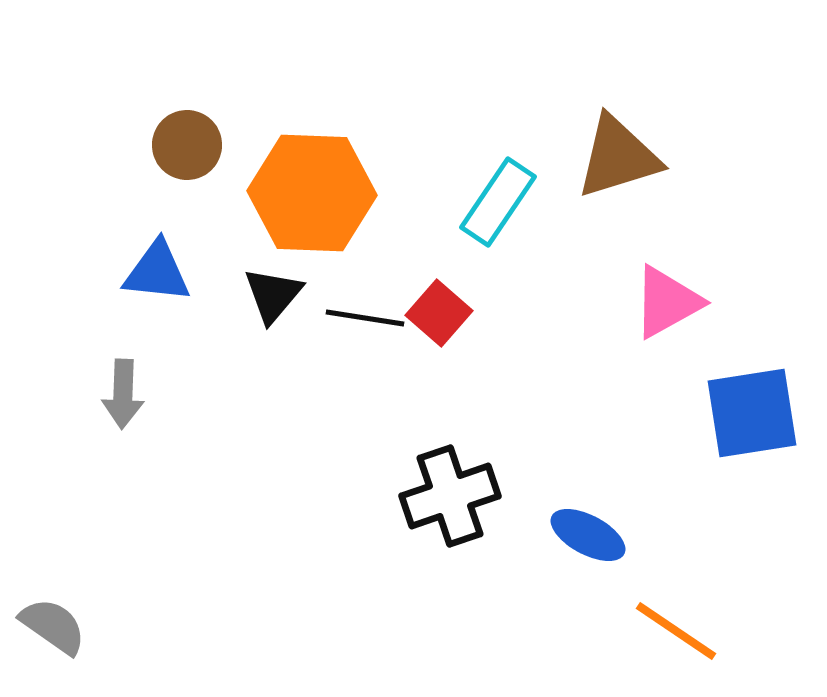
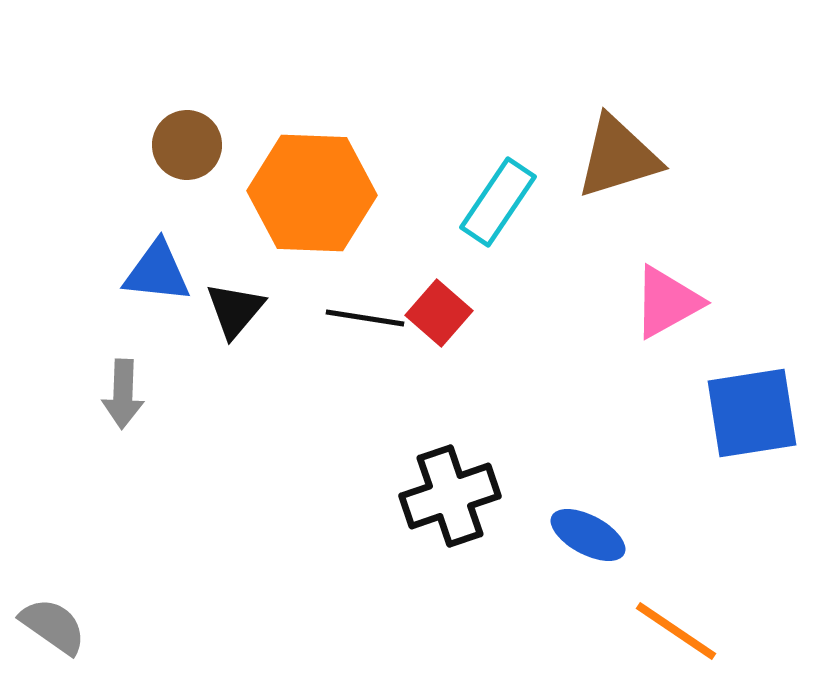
black triangle: moved 38 px left, 15 px down
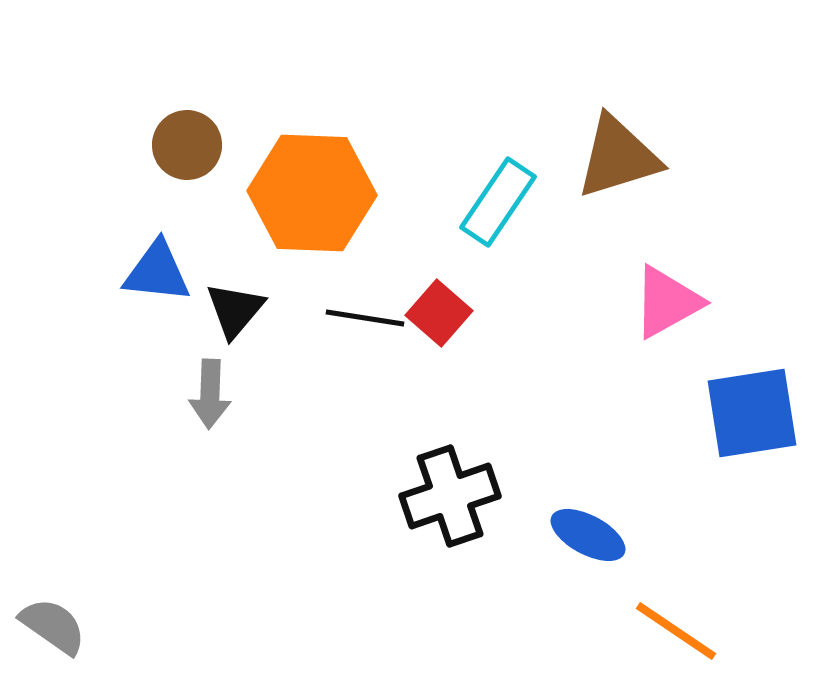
gray arrow: moved 87 px right
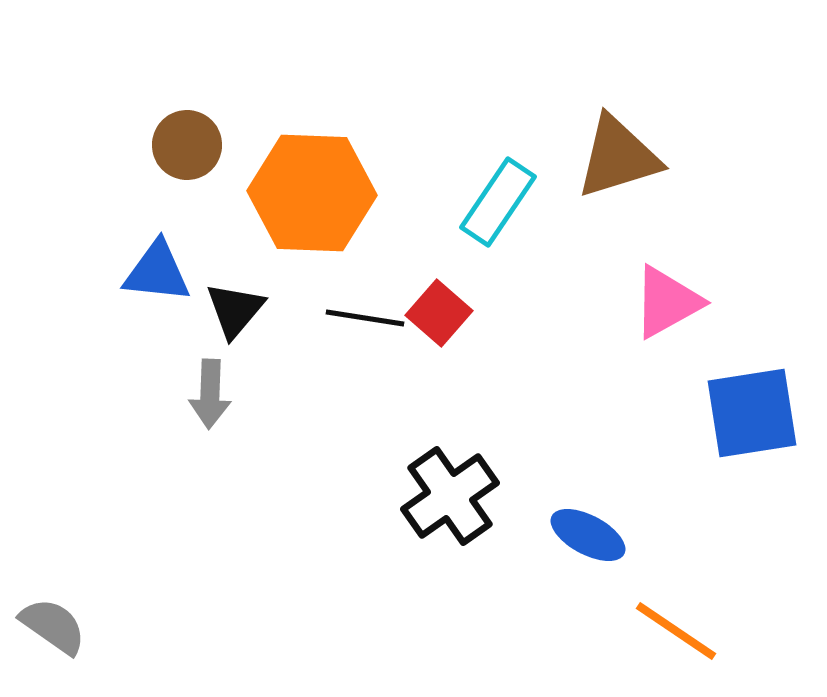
black cross: rotated 16 degrees counterclockwise
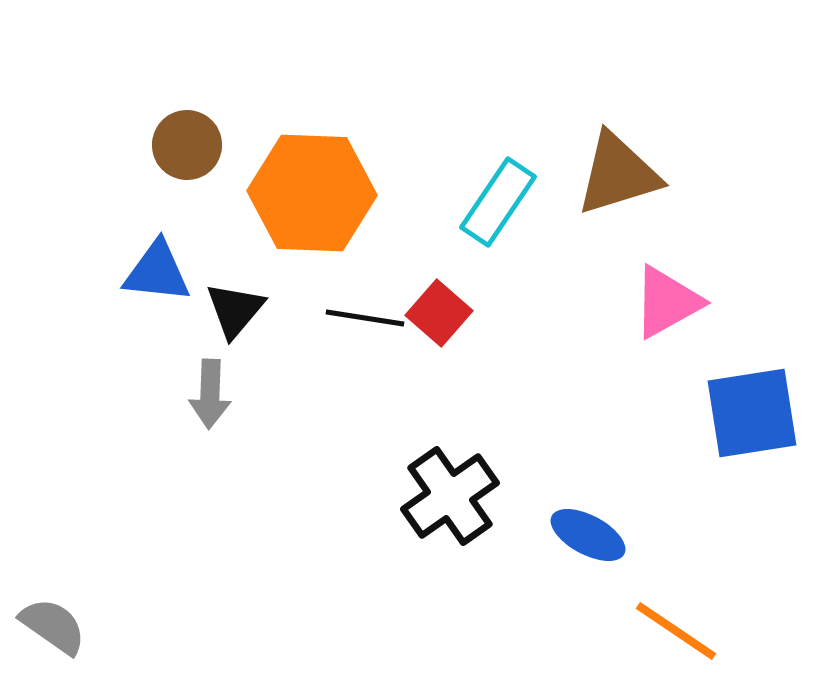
brown triangle: moved 17 px down
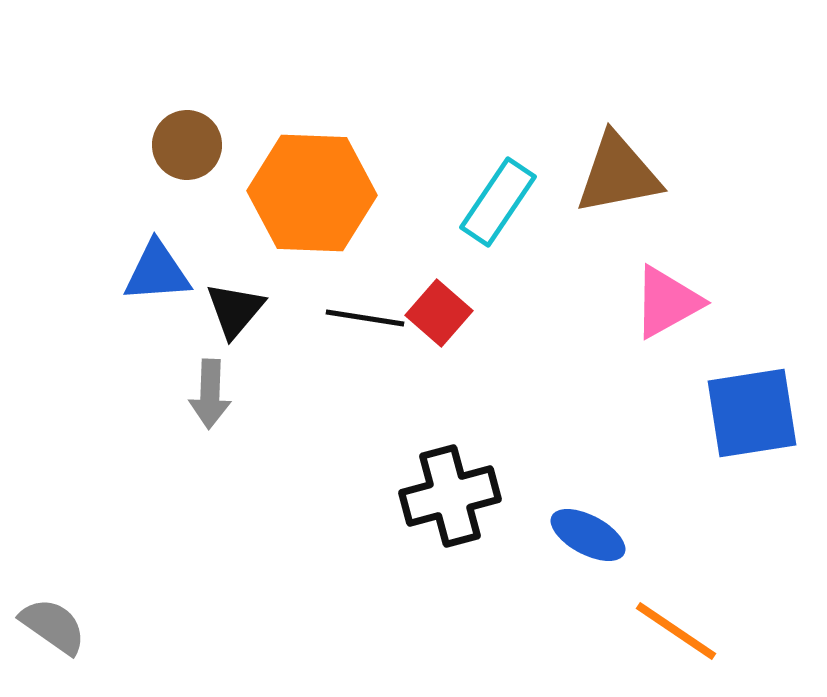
brown triangle: rotated 6 degrees clockwise
blue triangle: rotated 10 degrees counterclockwise
black cross: rotated 20 degrees clockwise
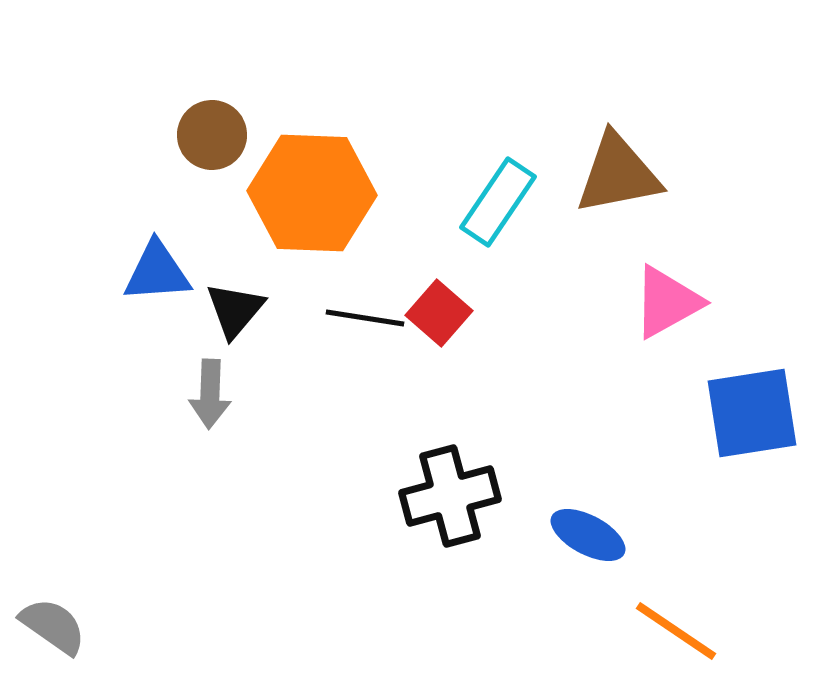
brown circle: moved 25 px right, 10 px up
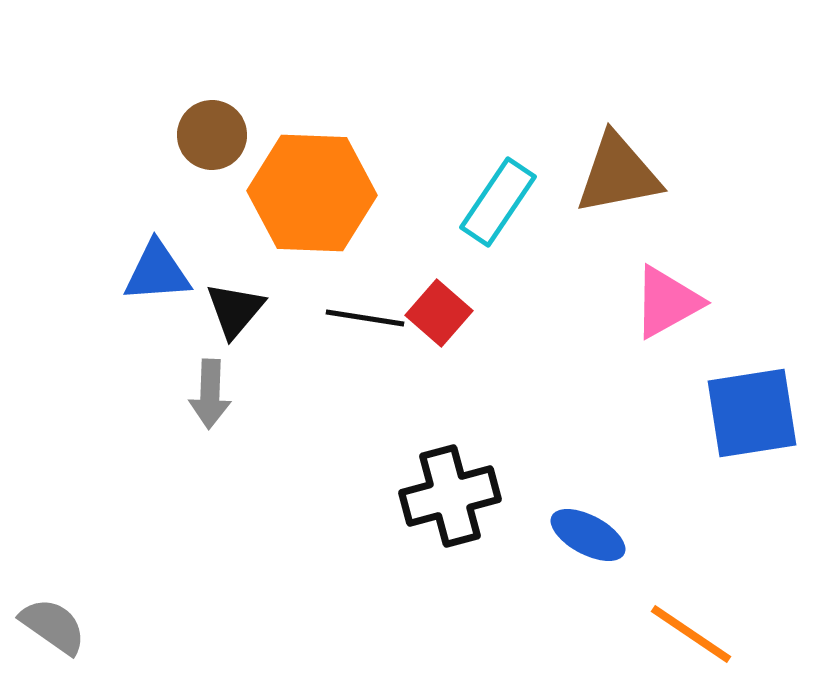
orange line: moved 15 px right, 3 px down
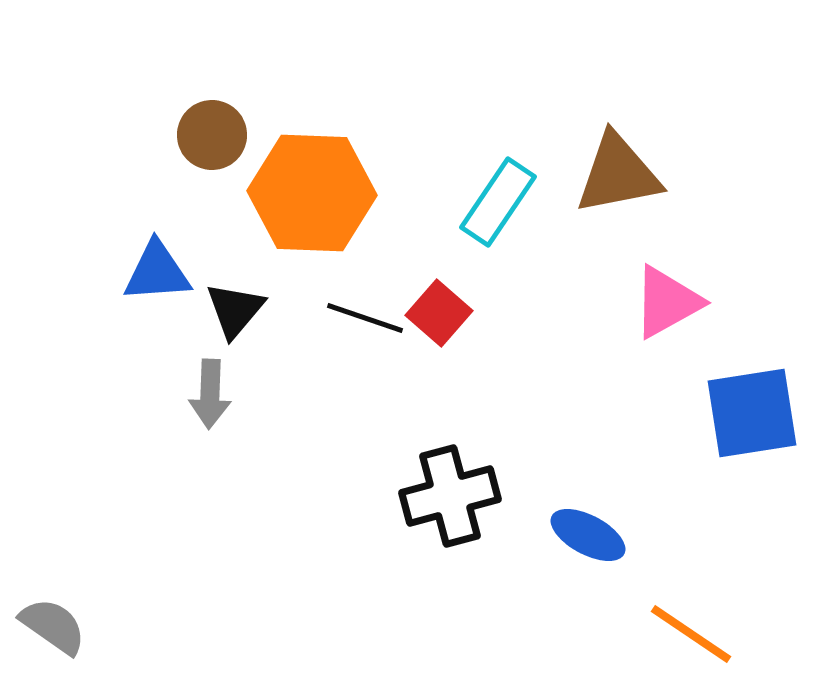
black line: rotated 10 degrees clockwise
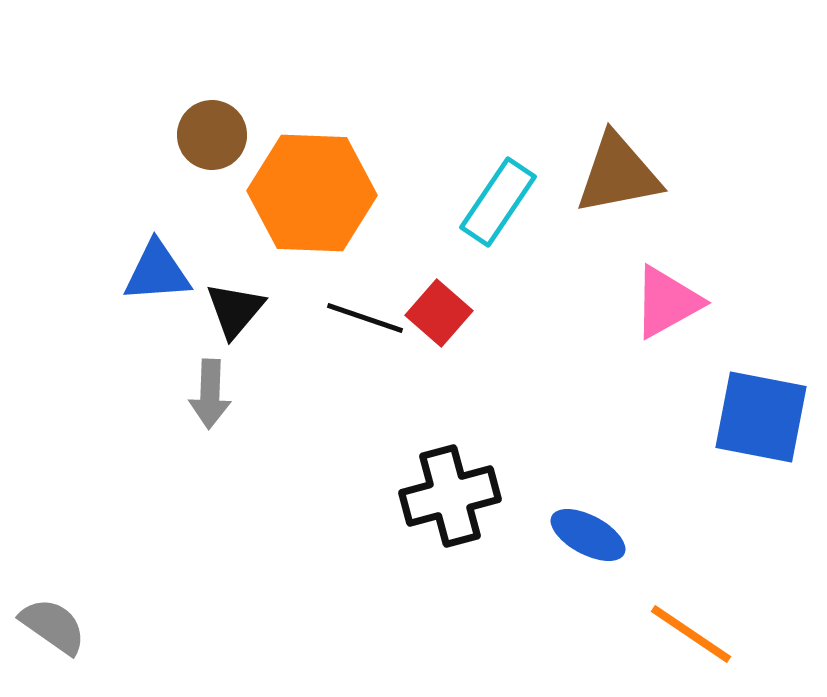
blue square: moved 9 px right, 4 px down; rotated 20 degrees clockwise
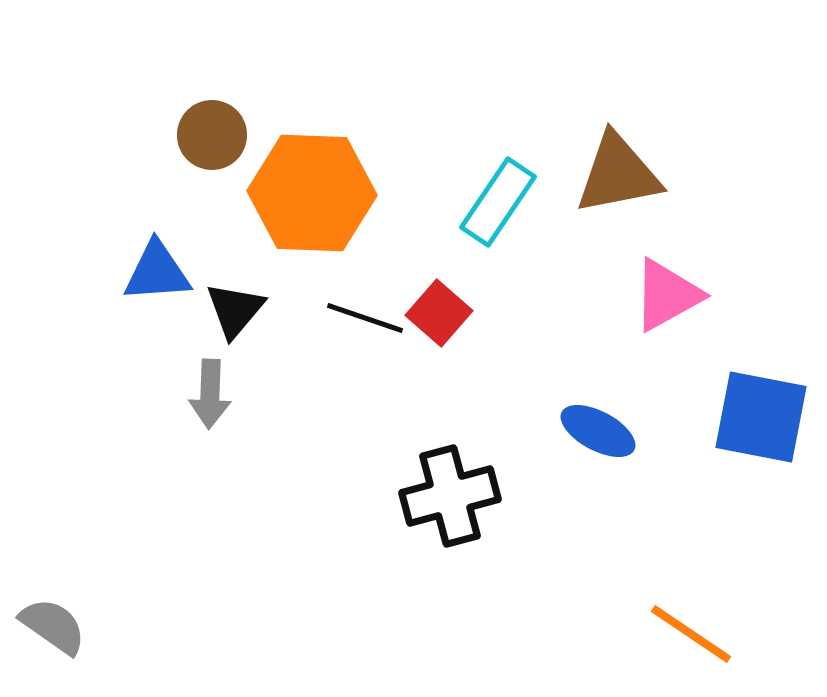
pink triangle: moved 7 px up
blue ellipse: moved 10 px right, 104 px up
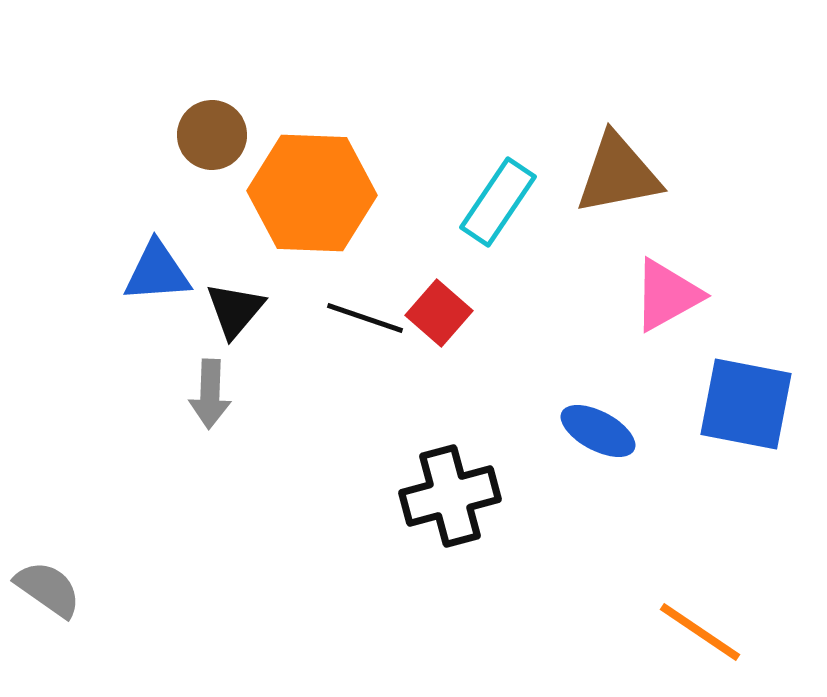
blue square: moved 15 px left, 13 px up
gray semicircle: moved 5 px left, 37 px up
orange line: moved 9 px right, 2 px up
